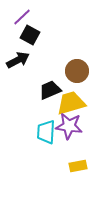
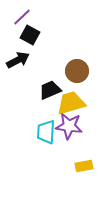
yellow rectangle: moved 6 px right
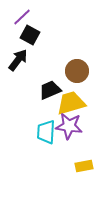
black arrow: rotated 25 degrees counterclockwise
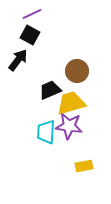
purple line: moved 10 px right, 3 px up; rotated 18 degrees clockwise
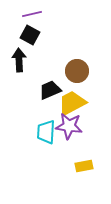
purple line: rotated 12 degrees clockwise
black arrow: moved 1 px right; rotated 40 degrees counterclockwise
yellow trapezoid: moved 1 px right; rotated 12 degrees counterclockwise
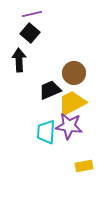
black square: moved 2 px up; rotated 12 degrees clockwise
brown circle: moved 3 px left, 2 px down
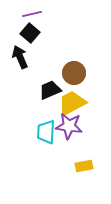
black arrow: moved 1 px right, 3 px up; rotated 20 degrees counterclockwise
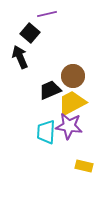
purple line: moved 15 px right
brown circle: moved 1 px left, 3 px down
yellow rectangle: rotated 24 degrees clockwise
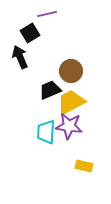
black square: rotated 18 degrees clockwise
brown circle: moved 2 px left, 5 px up
yellow trapezoid: moved 1 px left, 1 px up
